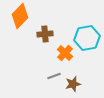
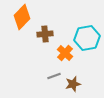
orange diamond: moved 2 px right, 1 px down
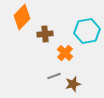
cyan hexagon: moved 7 px up
